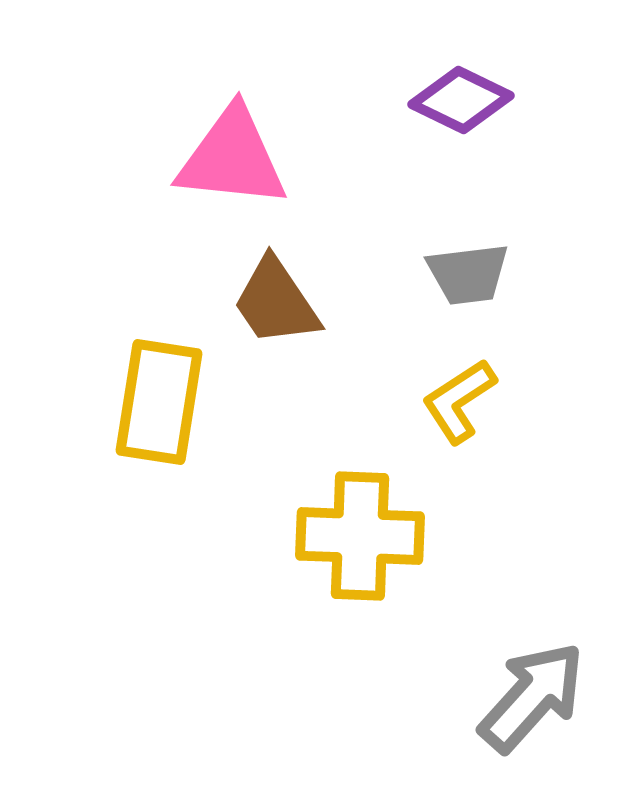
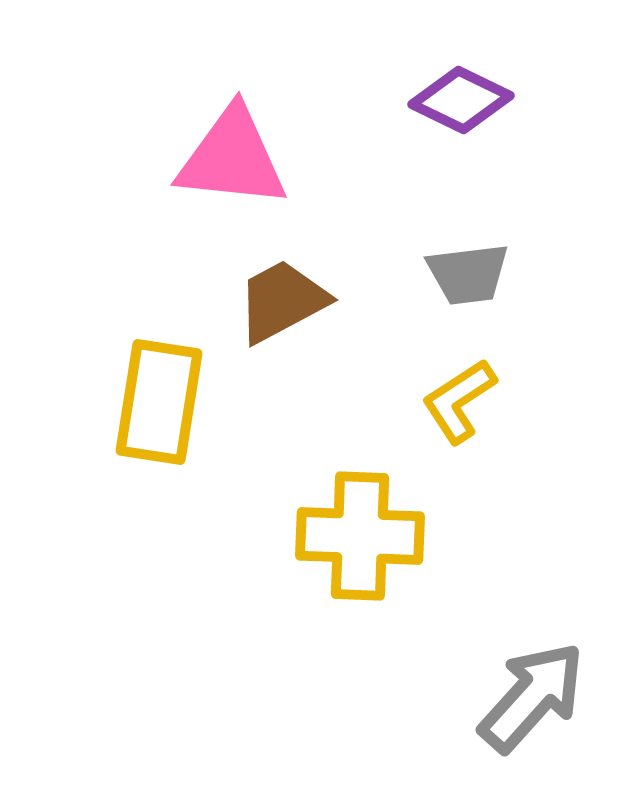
brown trapezoid: moved 6 px right, 1 px up; rotated 96 degrees clockwise
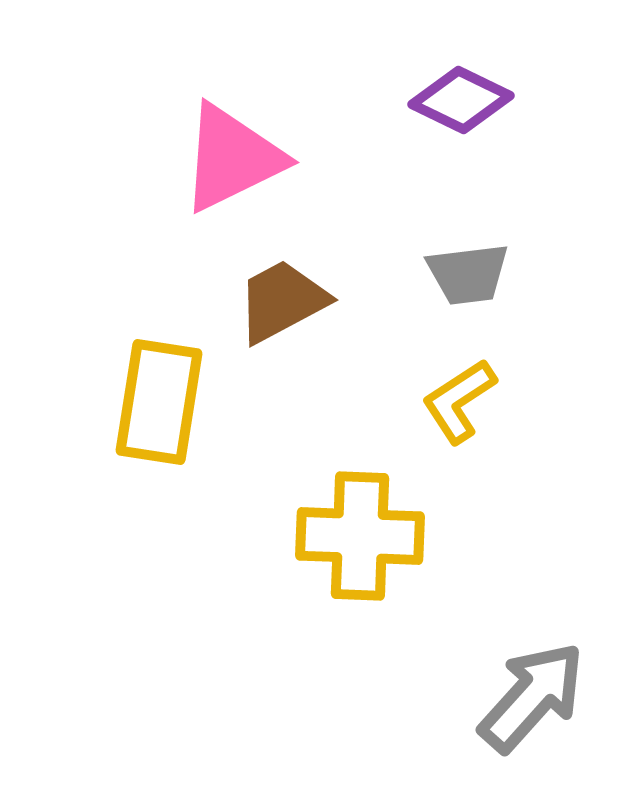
pink triangle: rotated 32 degrees counterclockwise
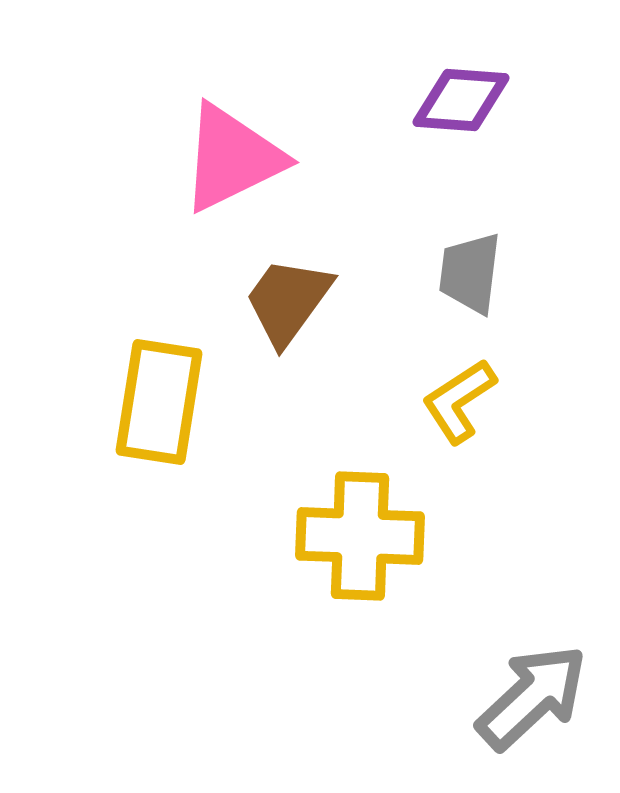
purple diamond: rotated 22 degrees counterclockwise
gray trapezoid: moved 2 px right, 1 px up; rotated 104 degrees clockwise
brown trapezoid: moved 6 px right; rotated 26 degrees counterclockwise
gray arrow: rotated 5 degrees clockwise
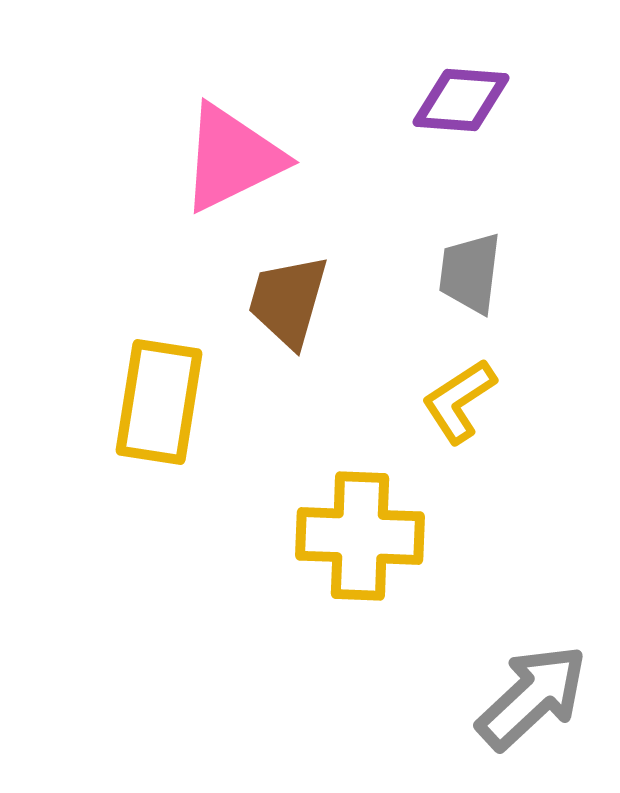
brown trapezoid: rotated 20 degrees counterclockwise
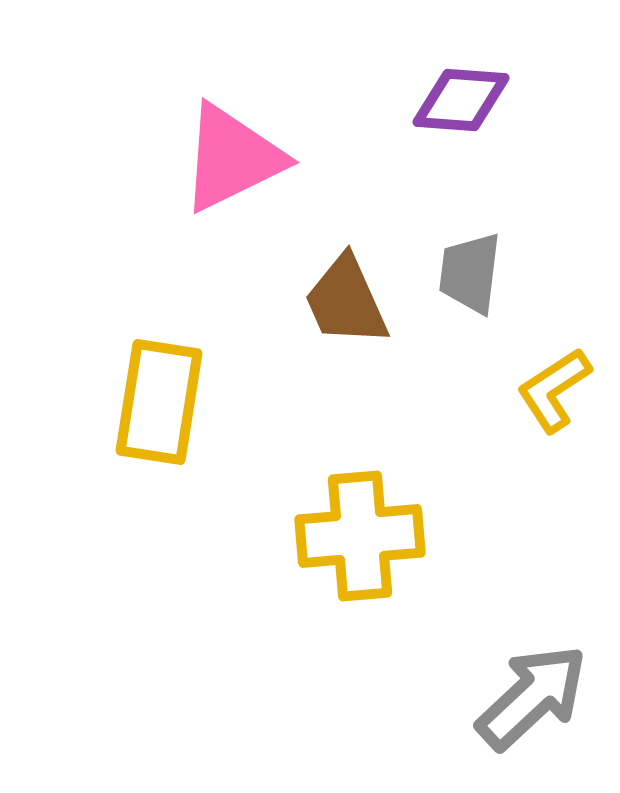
brown trapezoid: moved 58 px right; rotated 40 degrees counterclockwise
yellow L-shape: moved 95 px right, 11 px up
yellow cross: rotated 7 degrees counterclockwise
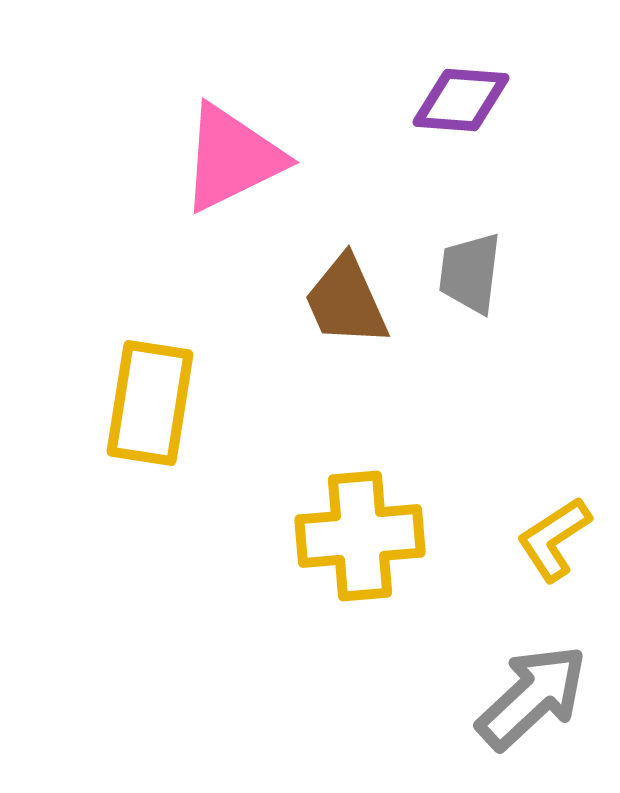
yellow L-shape: moved 149 px down
yellow rectangle: moved 9 px left, 1 px down
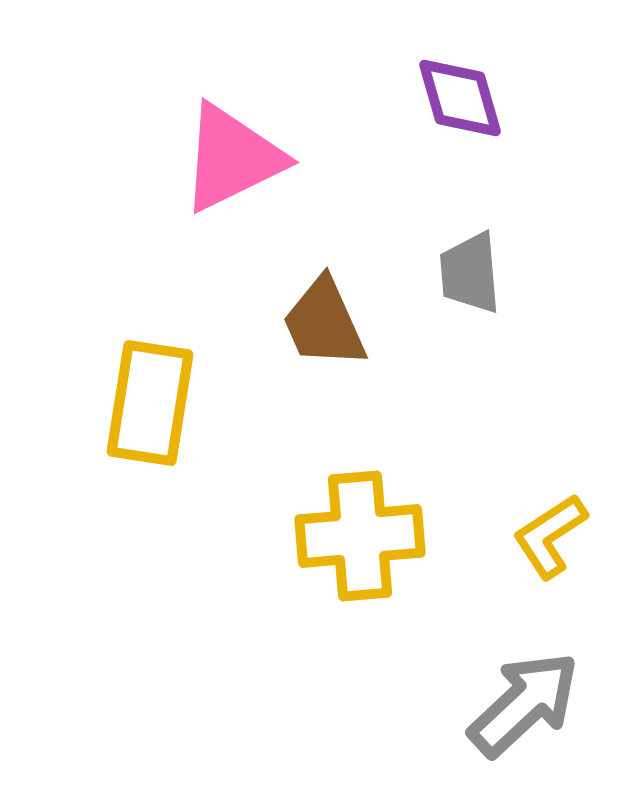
purple diamond: moved 1 px left, 2 px up; rotated 70 degrees clockwise
gray trapezoid: rotated 12 degrees counterclockwise
brown trapezoid: moved 22 px left, 22 px down
yellow L-shape: moved 4 px left, 3 px up
gray arrow: moved 8 px left, 7 px down
